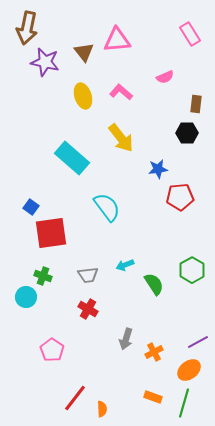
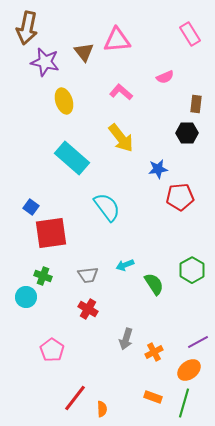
yellow ellipse: moved 19 px left, 5 px down
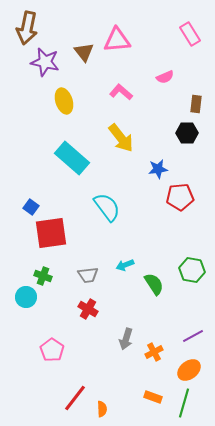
green hexagon: rotated 20 degrees counterclockwise
purple line: moved 5 px left, 6 px up
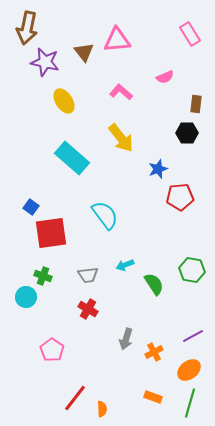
yellow ellipse: rotated 15 degrees counterclockwise
blue star: rotated 12 degrees counterclockwise
cyan semicircle: moved 2 px left, 8 px down
green line: moved 6 px right
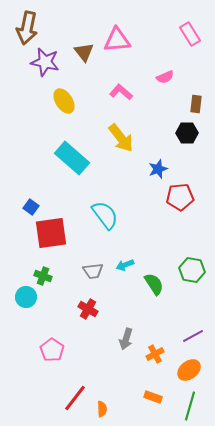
gray trapezoid: moved 5 px right, 4 px up
orange cross: moved 1 px right, 2 px down
green line: moved 3 px down
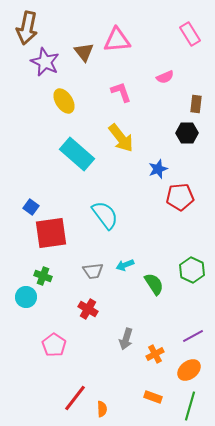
purple star: rotated 12 degrees clockwise
pink L-shape: rotated 30 degrees clockwise
cyan rectangle: moved 5 px right, 4 px up
green hexagon: rotated 15 degrees clockwise
pink pentagon: moved 2 px right, 5 px up
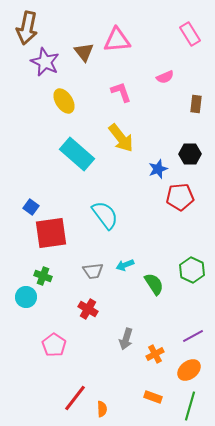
black hexagon: moved 3 px right, 21 px down
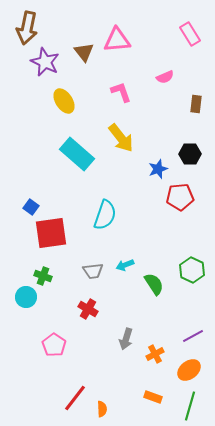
cyan semicircle: rotated 56 degrees clockwise
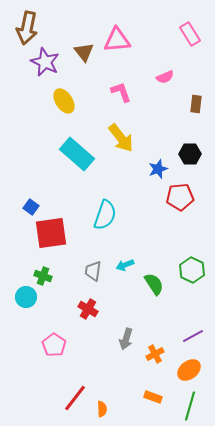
gray trapezoid: rotated 105 degrees clockwise
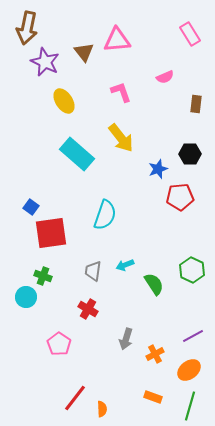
pink pentagon: moved 5 px right, 1 px up
